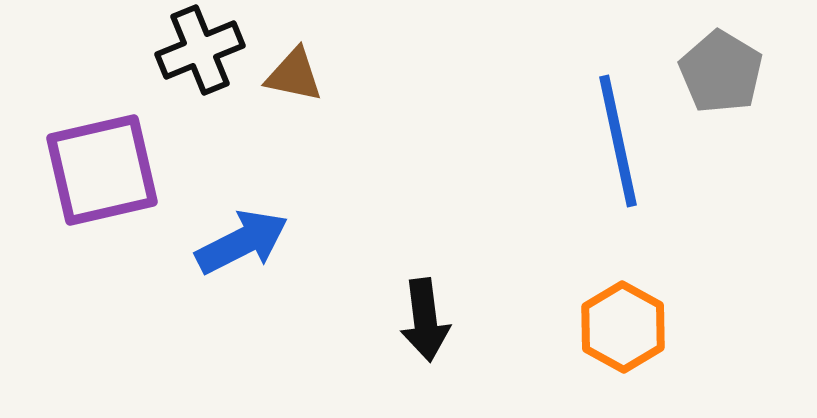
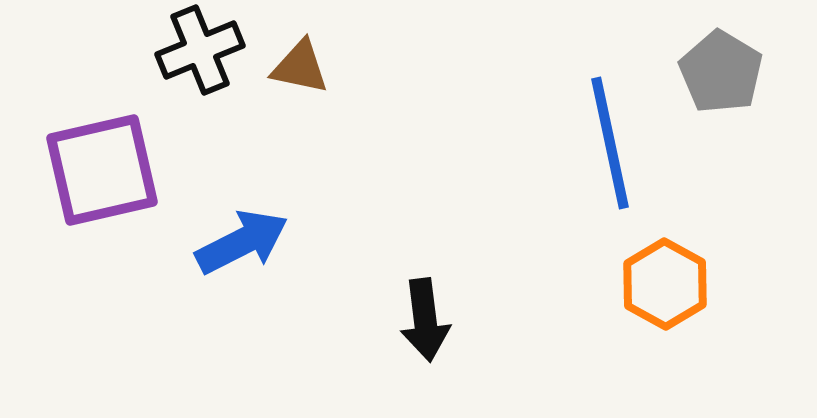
brown triangle: moved 6 px right, 8 px up
blue line: moved 8 px left, 2 px down
orange hexagon: moved 42 px right, 43 px up
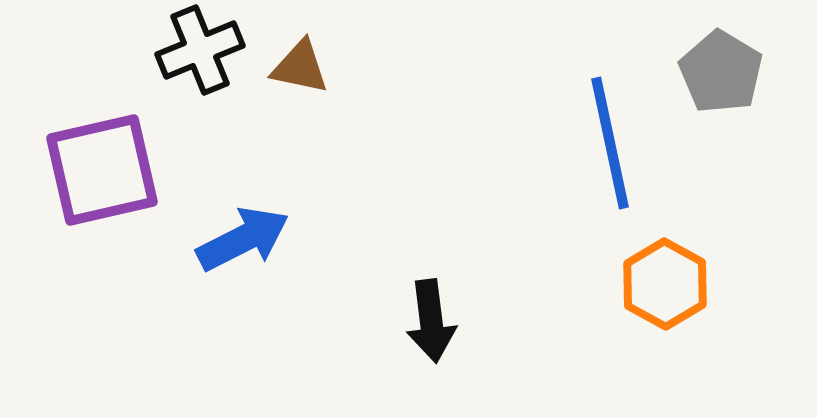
blue arrow: moved 1 px right, 3 px up
black arrow: moved 6 px right, 1 px down
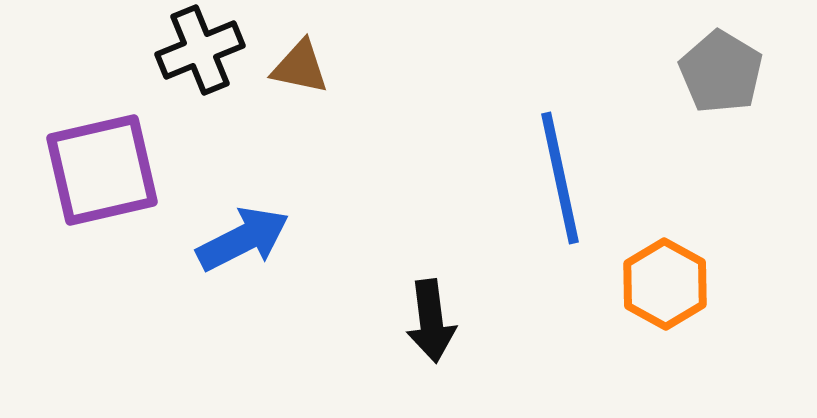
blue line: moved 50 px left, 35 px down
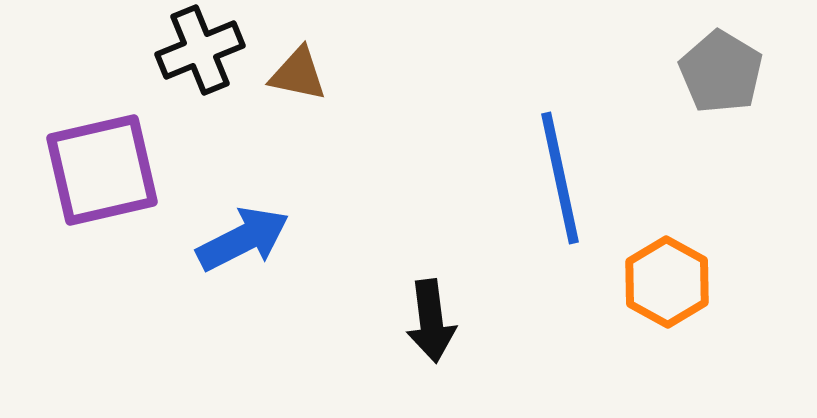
brown triangle: moved 2 px left, 7 px down
orange hexagon: moved 2 px right, 2 px up
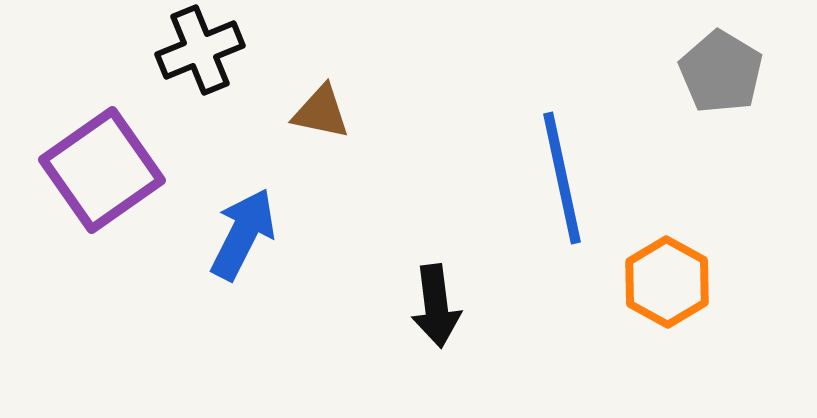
brown triangle: moved 23 px right, 38 px down
purple square: rotated 22 degrees counterclockwise
blue line: moved 2 px right
blue arrow: moved 5 px up; rotated 36 degrees counterclockwise
black arrow: moved 5 px right, 15 px up
